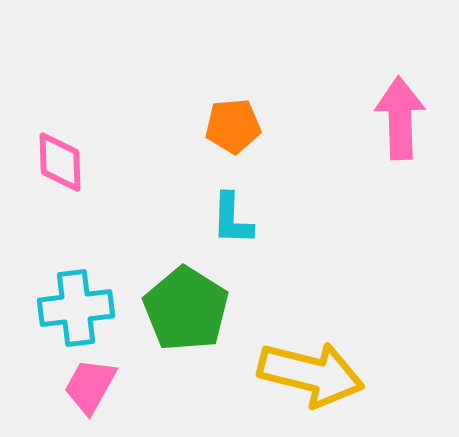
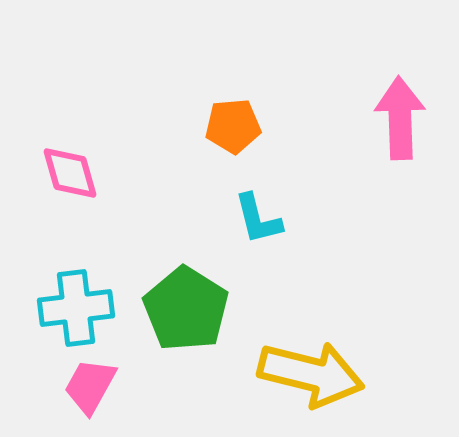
pink diamond: moved 10 px right, 11 px down; rotated 14 degrees counterclockwise
cyan L-shape: moved 26 px right; rotated 16 degrees counterclockwise
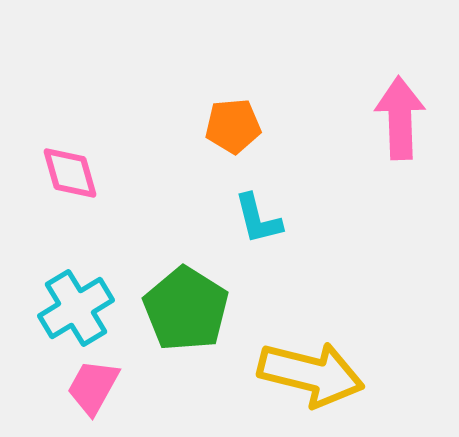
cyan cross: rotated 24 degrees counterclockwise
pink trapezoid: moved 3 px right, 1 px down
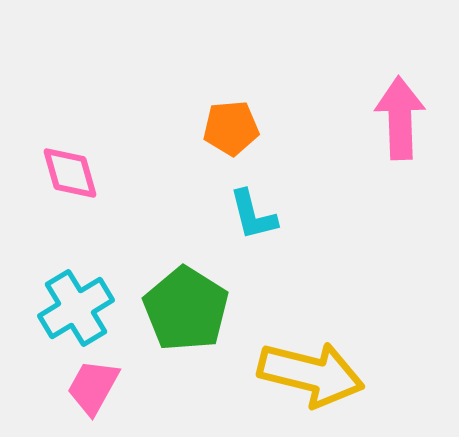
orange pentagon: moved 2 px left, 2 px down
cyan L-shape: moved 5 px left, 4 px up
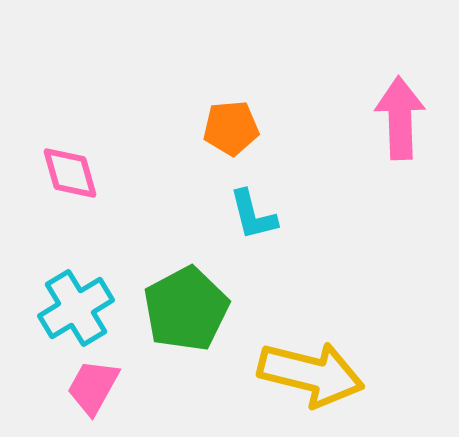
green pentagon: rotated 12 degrees clockwise
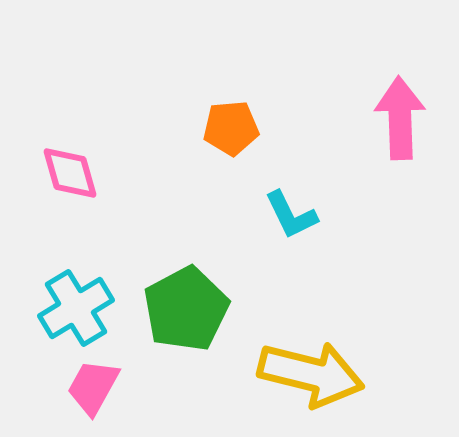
cyan L-shape: moved 38 px right; rotated 12 degrees counterclockwise
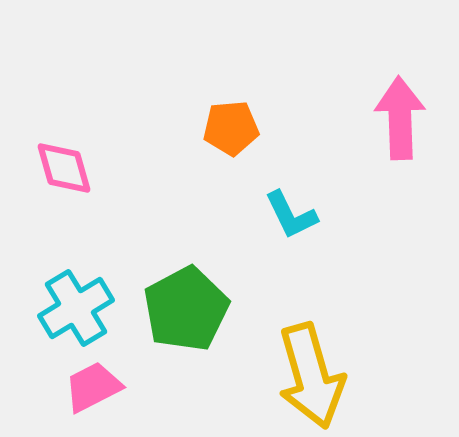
pink diamond: moved 6 px left, 5 px up
yellow arrow: moved 2 px down; rotated 60 degrees clockwise
pink trapezoid: rotated 34 degrees clockwise
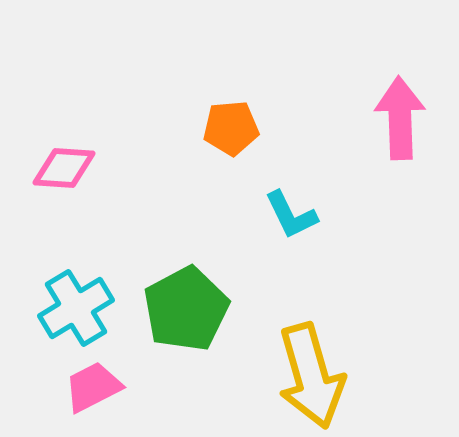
pink diamond: rotated 70 degrees counterclockwise
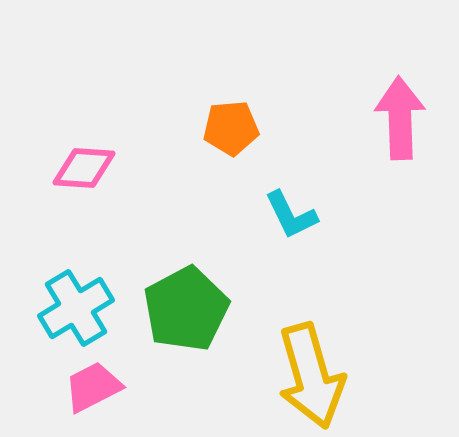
pink diamond: moved 20 px right
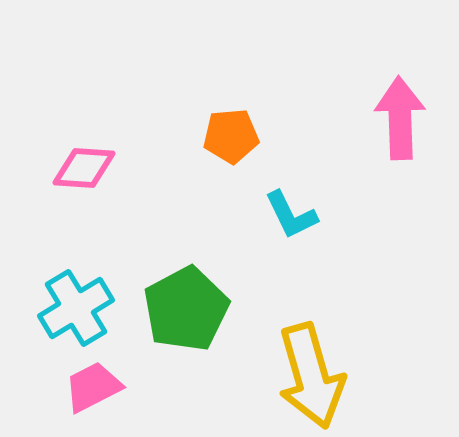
orange pentagon: moved 8 px down
